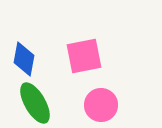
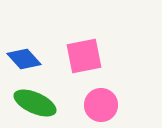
blue diamond: rotated 52 degrees counterclockwise
green ellipse: rotated 36 degrees counterclockwise
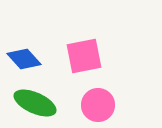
pink circle: moved 3 px left
